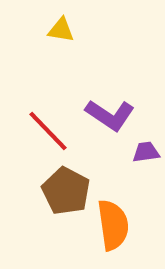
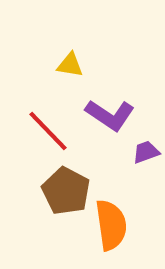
yellow triangle: moved 9 px right, 35 px down
purple trapezoid: rotated 12 degrees counterclockwise
orange semicircle: moved 2 px left
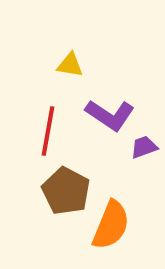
red line: rotated 54 degrees clockwise
purple trapezoid: moved 2 px left, 5 px up
orange semicircle: rotated 30 degrees clockwise
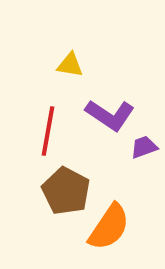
orange semicircle: moved 2 px left, 2 px down; rotated 12 degrees clockwise
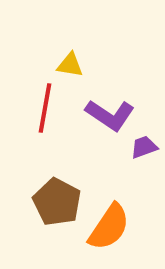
red line: moved 3 px left, 23 px up
brown pentagon: moved 9 px left, 11 px down
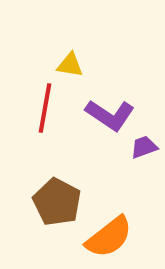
orange semicircle: moved 10 px down; rotated 18 degrees clockwise
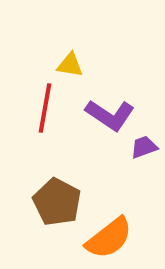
orange semicircle: moved 1 px down
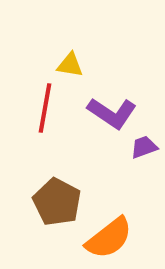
purple L-shape: moved 2 px right, 2 px up
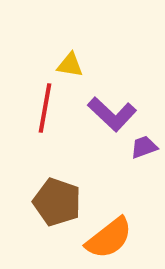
purple L-shape: moved 1 px down; rotated 9 degrees clockwise
brown pentagon: rotated 9 degrees counterclockwise
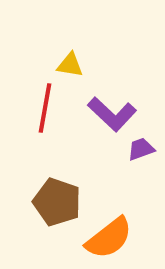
purple trapezoid: moved 3 px left, 2 px down
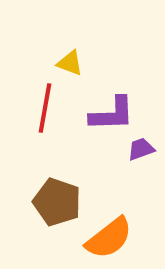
yellow triangle: moved 2 px up; rotated 12 degrees clockwise
purple L-shape: rotated 45 degrees counterclockwise
